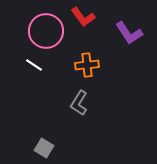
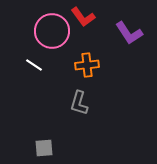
pink circle: moved 6 px right
gray L-shape: rotated 15 degrees counterclockwise
gray square: rotated 36 degrees counterclockwise
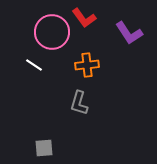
red L-shape: moved 1 px right, 1 px down
pink circle: moved 1 px down
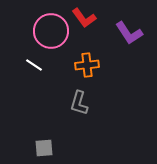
pink circle: moved 1 px left, 1 px up
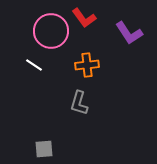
gray square: moved 1 px down
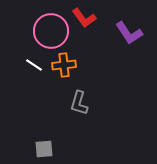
orange cross: moved 23 px left
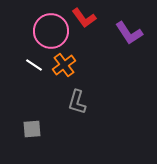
orange cross: rotated 30 degrees counterclockwise
gray L-shape: moved 2 px left, 1 px up
gray square: moved 12 px left, 20 px up
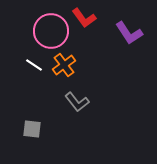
gray L-shape: rotated 55 degrees counterclockwise
gray square: rotated 12 degrees clockwise
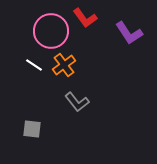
red L-shape: moved 1 px right
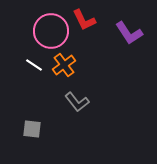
red L-shape: moved 1 px left, 2 px down; rotated 10 degrees clockwise
